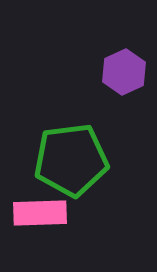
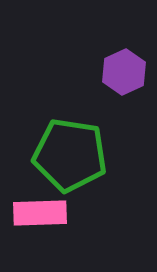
green pentagon: moved 1 px left, 5 px up; rotated 16 degrees clockwise
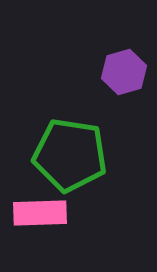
purple hexagon: rotated 9 degrees clockwise
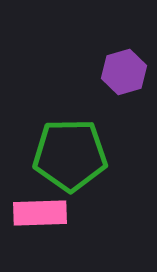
green pentagon: rotated 10 degrees counterclockwise
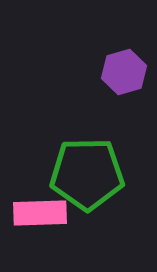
green pentagon: moved 17 px right, 19 px down
